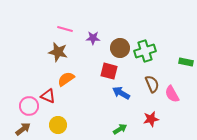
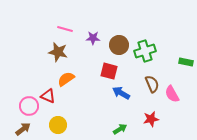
brown circle: moved 1 px left, 3 px up
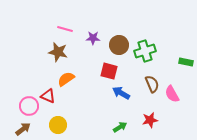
red star: moved 1 px left, 1 px down
green arrow: moved 2 px up
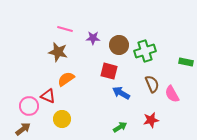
red star: moved 1 px right
yellow circle: moved 4 px right, 6 px up
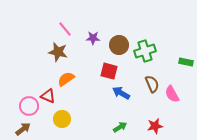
pink line: rotated 35 degrees clockwise
red star: moved 4 px right, 6 px down
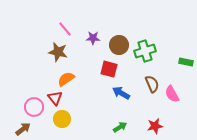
red square: moved 2 px up
red triangle: moved 7 px right, 2 px down; rotated 28 degrees clockwise
pink circle: moved 5 px right, 1 px down
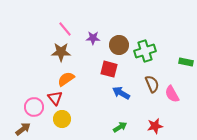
brown star: moved 3 px right; rotated 12 degrees counterclockwise
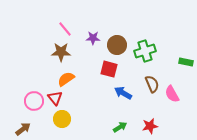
brown circle: moved 2 px left
blue arrow: moved 2 px right
pink circle: moved 6 px up
red star: moved 5 px left
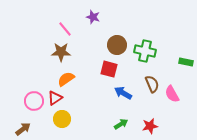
purple star: moved 21 px up; rotated 16 degrees clockwise
green cross: rotated 30 degrees clockwise
red triangle: rotated 35 degrees clockwise
green arrow: moved 1 px right, 3 px up
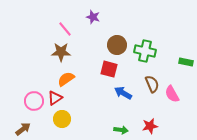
green arrow: moved 6 px down; rotated 40 degrees clockwise
